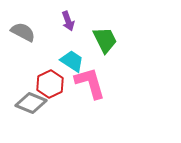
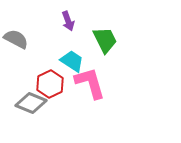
gray semicircle: moved 7 px left, 7 px down
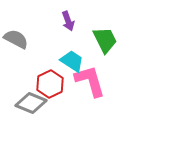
pink L-shape: moved 2 px up
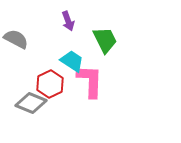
pink L-shape: rotated 18 degrees clockwise
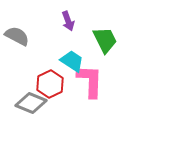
gray semicircle: moved 1 px right, 3 px up
